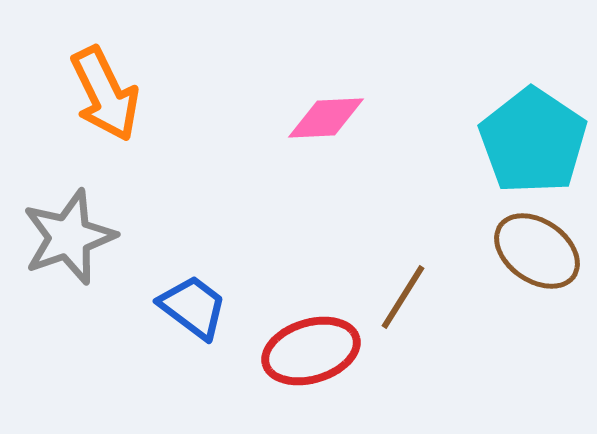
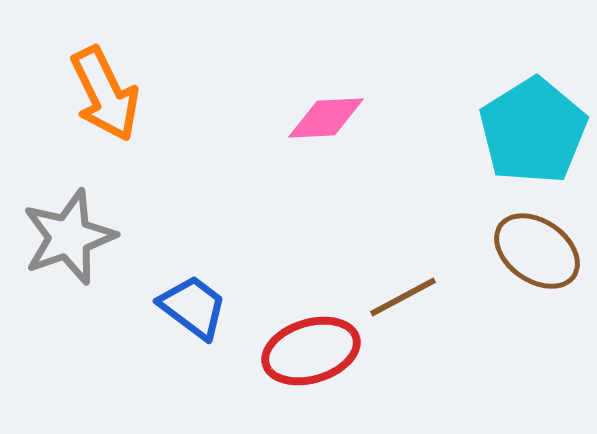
cyan pentagon: moved 10 px up; rotated 6 degrees clockwise
brown line: rotated 30 degrees clockwise
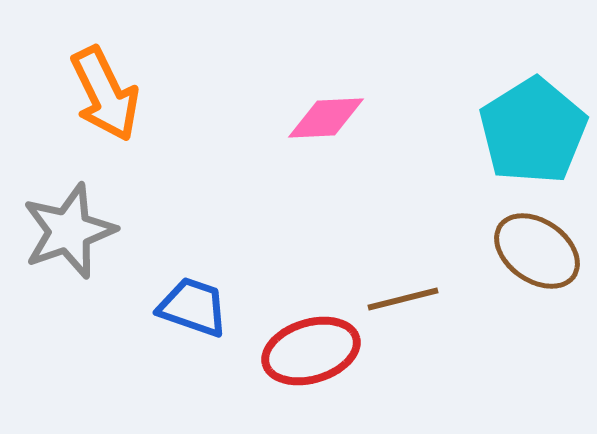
gray star: moved 6 px up
brown line: moved 2 px down; rotated 14 degrees clockwise
blue trapezoid: rotated 18 degrees counterclockwise
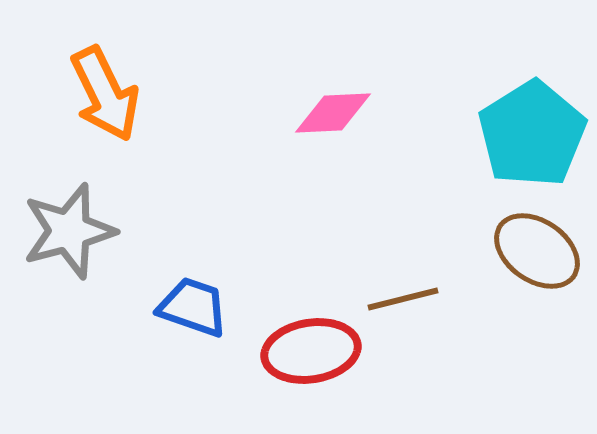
pink diamond: moved 7 px right, 5 px up
cyan pentagon: moved 1 px left, 3 px down
gray star: rotated 4 degrees clockwise
red ellipse: rotated 8 degrees clockwise
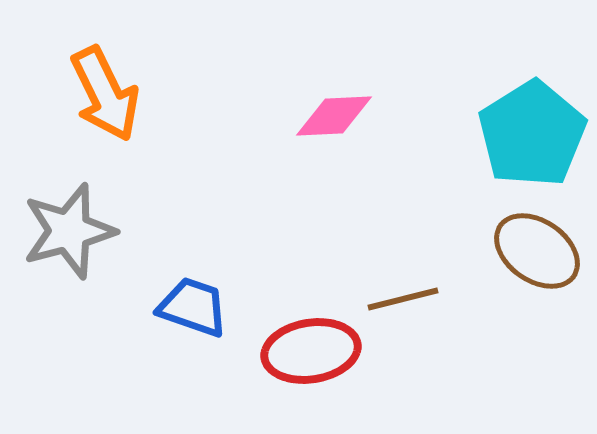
pink diamond: moved 1 px right, 3 px down
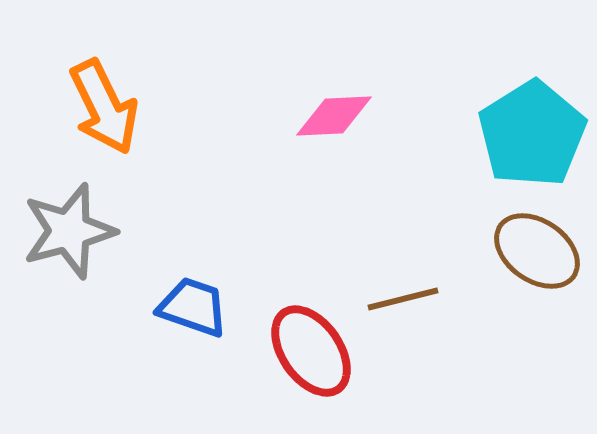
orange arrow: moved 1 px left, 13 px down
red ellipse: rotated 64 degrees clockwise
